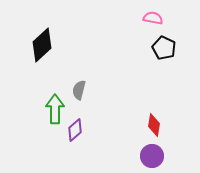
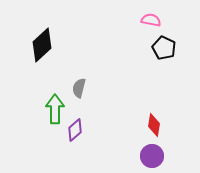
pink semicircle: moved 2 px left, 2 px down
gray semicircle: moved 2 px up
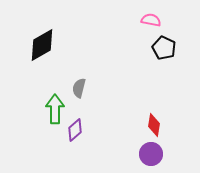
black diamond: rotated 12 degrees clockwise
purple circle: moved 1 px left, 2 px up
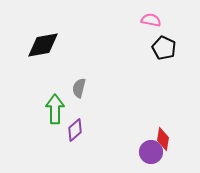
black diamond: moved 1 px right; rotated 20 degrees clockwise
red diamond: moved 9 px right, 14 px down
purple circle: moved 2 px up
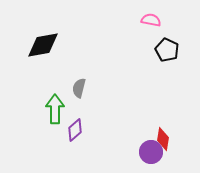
black pentagon: moved 3 px right, 2 px down
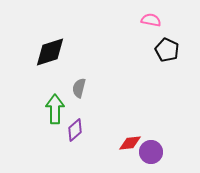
black diamond: moved 7 px right, 7 px down; rotated 8 degrees counterclockwise
red diamond: moved 33 px left, 4 px down; rotated 75 degrees clockwise
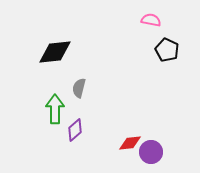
black diamond: moved 5 px right; rotated 12 degrees clockwise
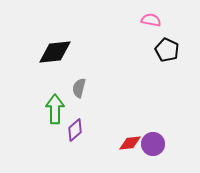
purple circle: moved 2 px right, 8 px up
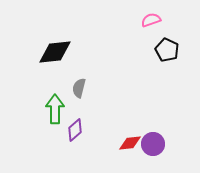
pink semicircle: rotated 30 degrees counterclockwise
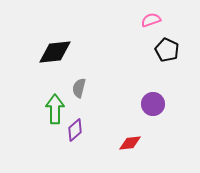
purple circle: moved 40 px up
